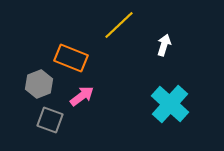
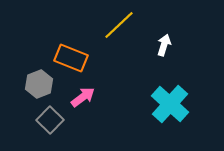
pink arrow: moved 1 px right, 1 px down
gray square: rotated 24 degrees clockwise
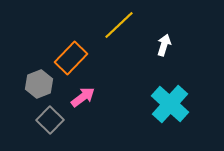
orange rectangle: rotated 68 degrees counterclockwise
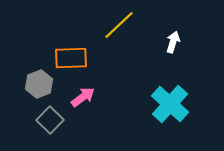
white arrow: moved 9 px right, 3 px up
orange rectangle: rotated 44 degrees clockwise
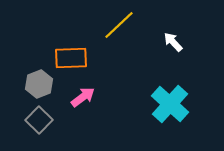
white arrow: rotated 60 degrees counterclockwise
gray square: moved 11 px left
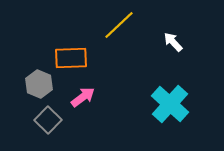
gray hexagon: rotated 16 degrees counterclockwise
gray square: moved 9 px right
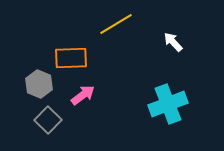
yellow line: moved 3 px left, 1 px up; rotated 12 degrees clockwise
pink arrow: moved 2 px up
cyan cross: moved 2 px left; rotated 27 degrees clockwise
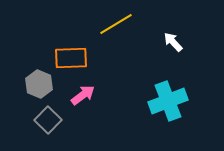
cyan cross: moved 3 px up
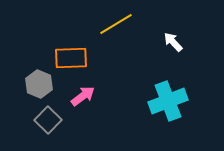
pink arrow: moved 1 px down
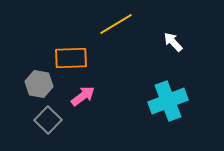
gray hexagon: rotated 12 degrees counterclockwise
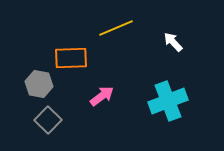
yellow line: moved 4 px down; rotated 8 degrees clockwise
pink arrow: moved 19 px right
